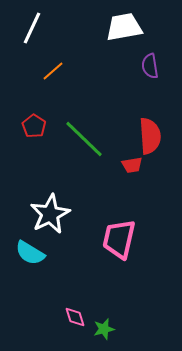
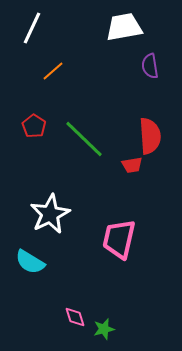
cyan semicircle: moved 9 px down
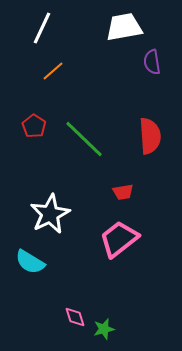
white line: moved 10 px right
purple semicircle: moved 2 px right, 4 px up
red trapezoid: moved 9 px left, 27 px down
pink trapezoid: rotated 39 degrees clockwise
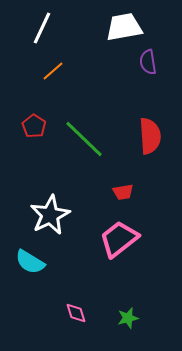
purple semicircle: moved 4 px left
white star: moved 1 px down
pink diamond: moved 1 px right, 4 px up
green star: moved 24 px right, 11 px up
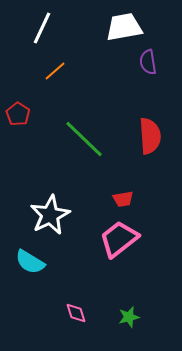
orange line: moved 2 px right
red pentagon: moved 16 px left, 12 px up
red trapezoid: moved 7 px down
green star: moved 1 px right, 1 px up
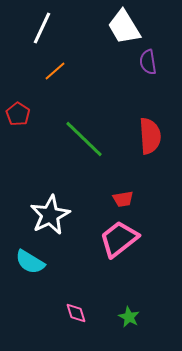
white trapezoid: rotated 111 degrees counterclockwise
green star: rotated 30 degrees counterclockwise
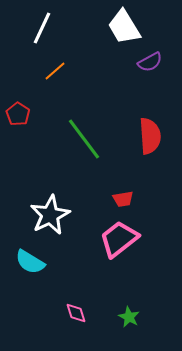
purple semicircle: moved 2 px right; rotated 110 degrees counterclockwise
green line: rotated 9 degrees clockwise
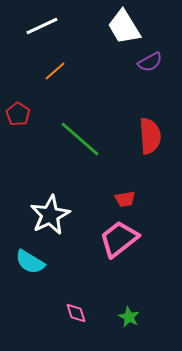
white line: moved 2 px up; rotated 40 degrees clockwise
green line: moved 4 px left; rotated 12 degrees counterclockwise
red trapezoid: moved 2 px right
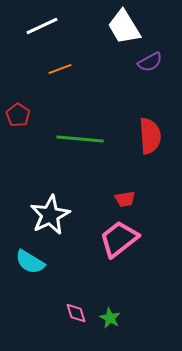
orange line: moved 5 px right, 2 px up; rotated 20 degrees clockwise
red pentagon: moved 1 px down
green line: rotated 36 degrees counterclockwise
green star: moved 19 px left, 1 px down
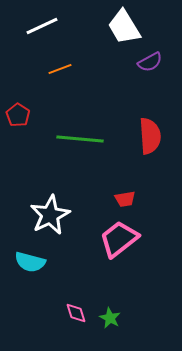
cyan semicircle: rotated 16 degrees counterclockwise
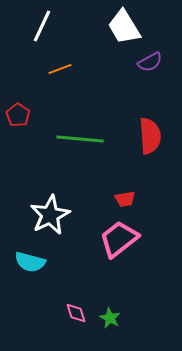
white line: rotated 40 degrees counterclockwise
